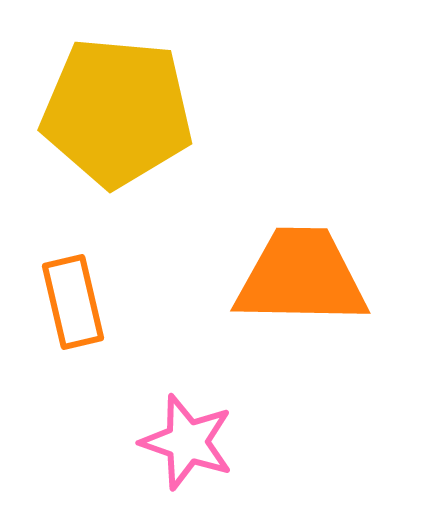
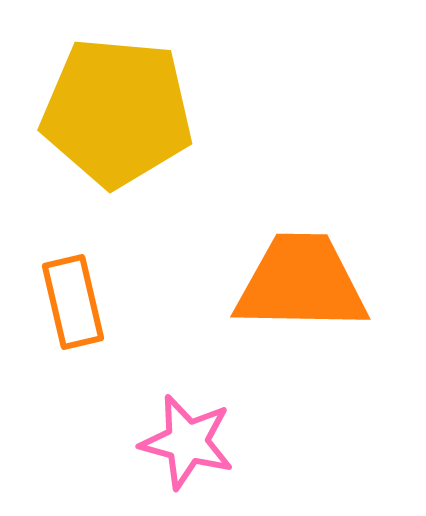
orange trapezoid: moved 6 px down
pink star: rotated 4 degrees counterclockwise
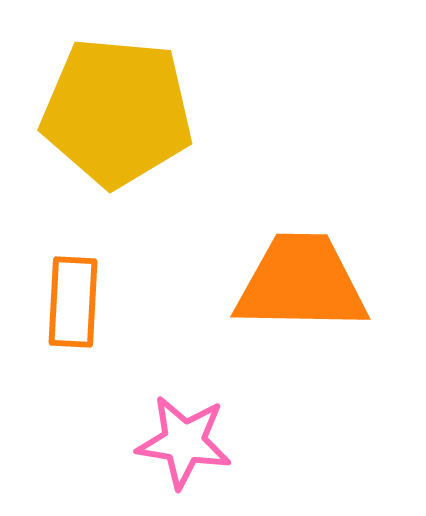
orange rectangle: rotated 16 degrees clockwise
pink star: moved 3 px left; rotated 6 degrees counterclockwise
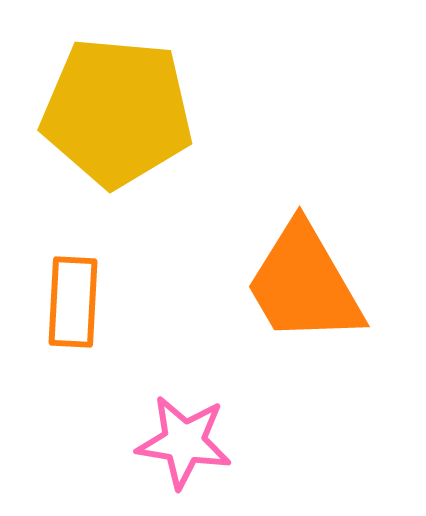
orange trapezoid: moved 3 px right, 1 px down; rotated 121 degrees counterclockwise
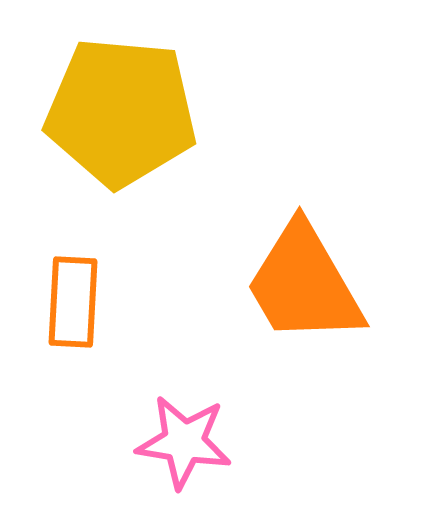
yellow pentagon: moved 4 px right
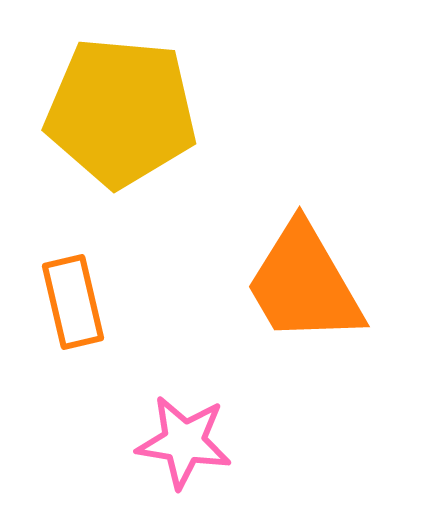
orange rectangle: rotated 16 degrees counterclockwise
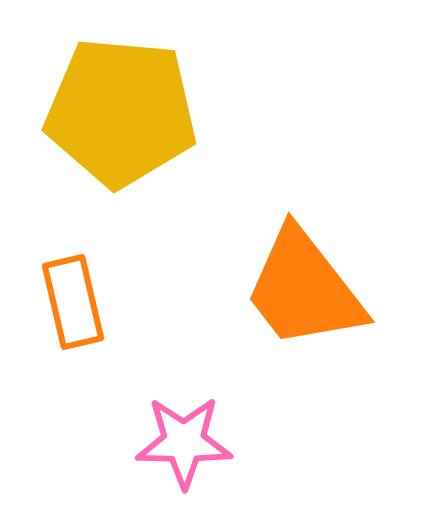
orange trapezoid: moved 5 px down; rotated 8 degrees counterclockwise
pink star: rotated 8 degrees counterclockwise
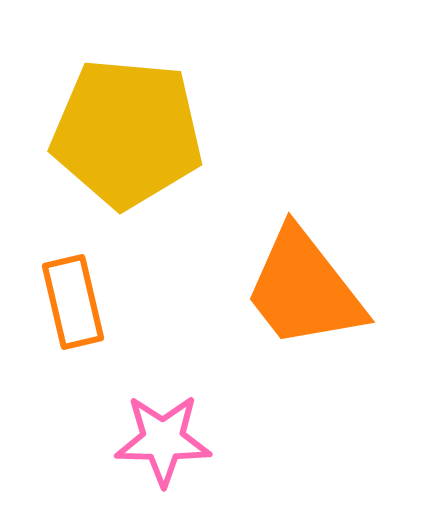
yellow pentagon: moved 6 px right, 21 px down
pink star: moved 21 px left, 2 px up
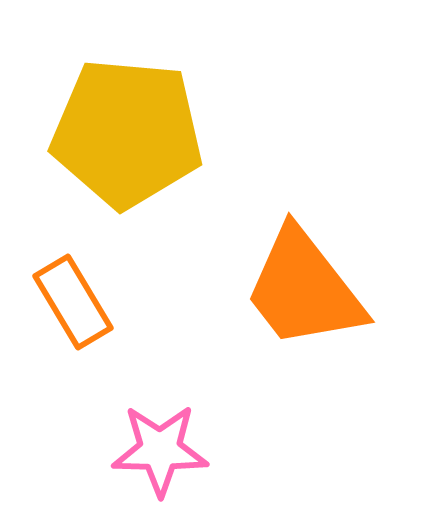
orange rectangle: rotated 18 degrees counterclockwise
pink star: moved 3 px left, 10 px down
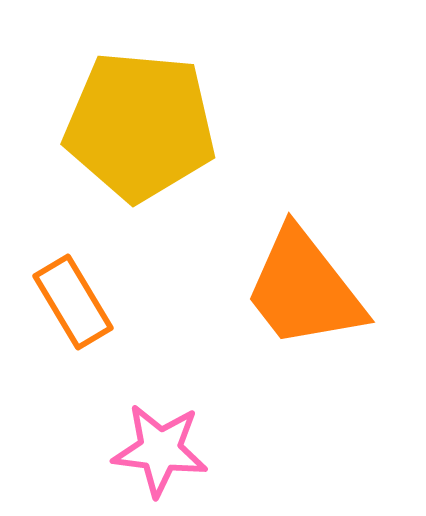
yellow pentagon: moved 13 px right, 7 px up
pink star: rotated 6 degrees clockwise
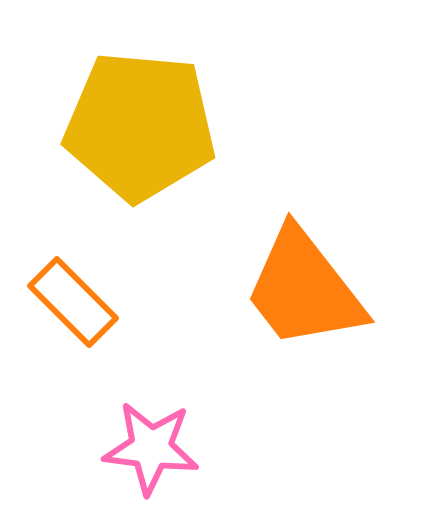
orange rectangle: rotated 14 degrees counterclockwise
pink star: moved 9 px left, 2 px up
